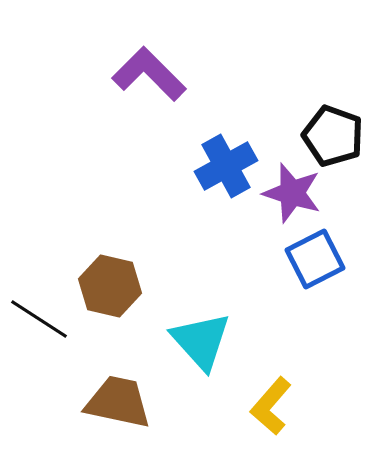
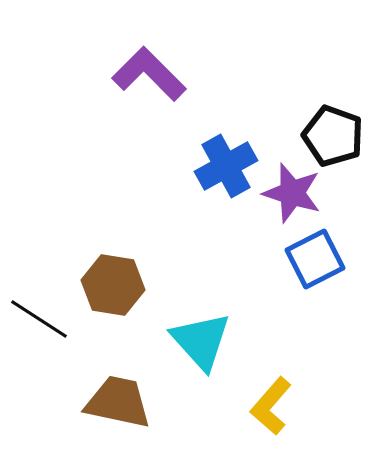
brown hexagon: moved 3 px right, 1 px up; rotated 4 degrees counterclockwise
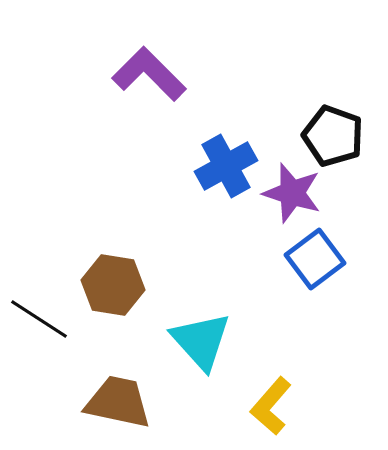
blue square: rotated 10 degrees counterclockwise
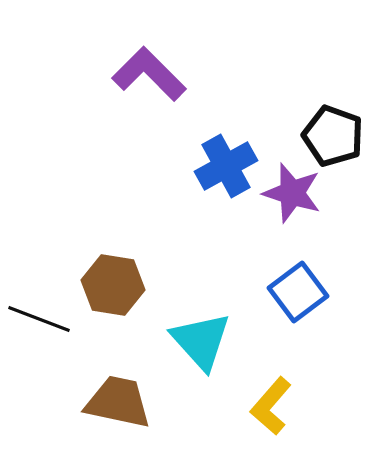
blue square: moved 17 px left, 33 px down
black line: rotated 12 degrees counterclockwise
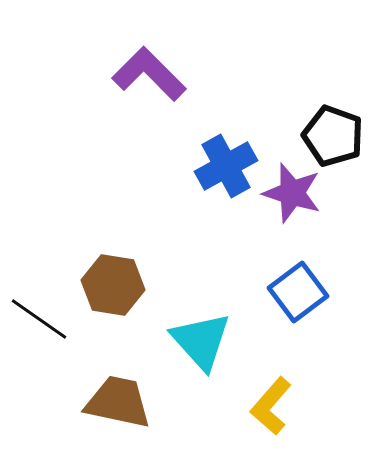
black line: rotated 14 degrees clockwise
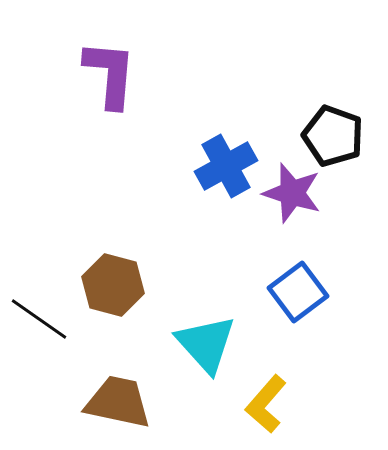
purple L-shape: moved 39 px left; rotated 50 degrees clockwise
brown hexagon: rotated 6 degrees clockwise
cyan triangle: moved 5 px right, 3 px down
yellow L-shape: moved 5 px left, 2 px up
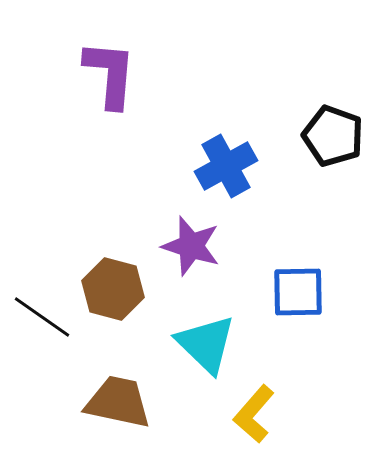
purple star: moved 101 px left, 53 px down
brown hexagon: moved 4 px down
blue square: rotated 36 degrees clockwise
black line: moved 3 px right, 2 px up
cyan triangle: rotated 4 degrees counterclockwise
yellow L-shape: moved 12 px left, 10 px down
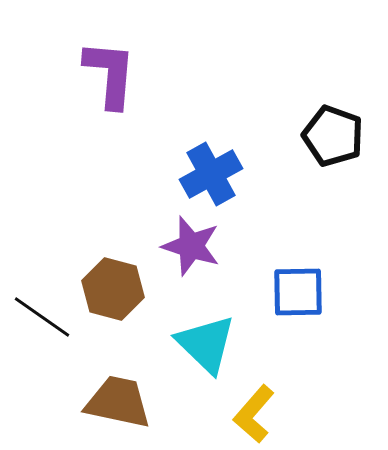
blue cross: moved 15 px left, 8 px down
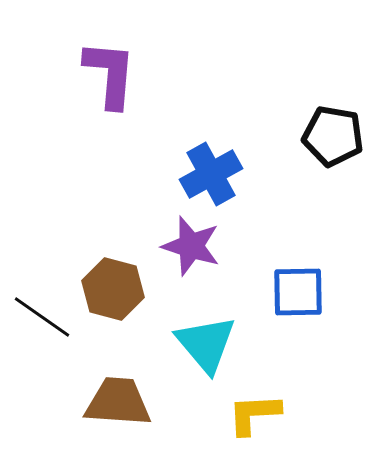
black pentagon: rotated 10 degrees counterclockwise
cyan triangle: rotated 6 degrees clockwise
brown trapezoid: rotated 8 degrees counterclockwise
yellow L-shape: rotated 46 degrees clockwise
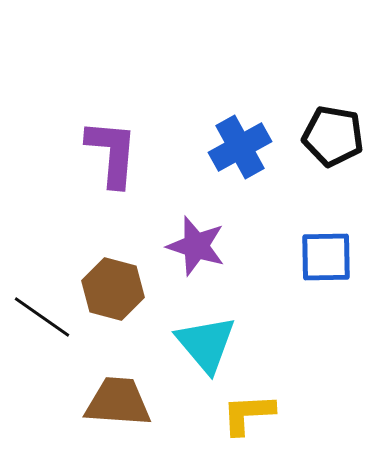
purple L-shape: moved 2 px right, 79 px down
blue cross: moved 29 px right, 27 px up
purple star: moved 5 px right
blue square: moved 28 px right, 35 px up
yellow L-shape: moved 6 px left
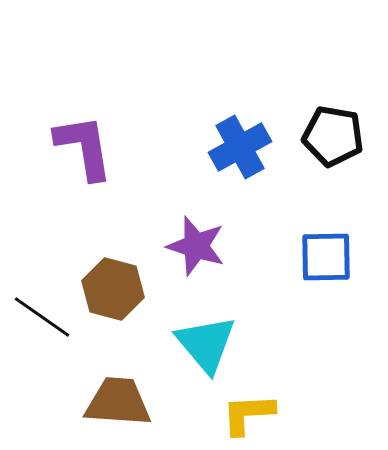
purple L-shape: moved 28 px left, 6 px up; rotated 14 degrees counterclockwise
